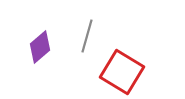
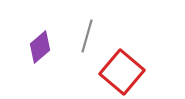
red square: rotated 9 degrees clockwise
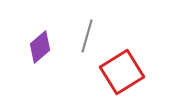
red square: rotated 18 degrees clockwise
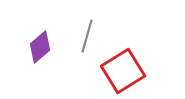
red square: moved 1 px right, 1 px up
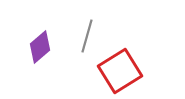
red square: moved 3 px left
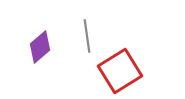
gray line: rotated 24 degrees counterclockwise
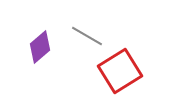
gray line: rotated 52 degrees counterclockwise
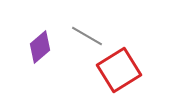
red square: moved 1 px left, 1 px up
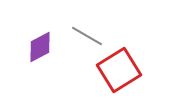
purple diamond: rotated 12 degrees clockwise
